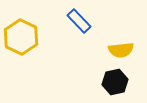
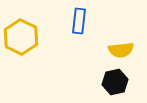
blue rectangle: rotated 50 degrees clockwise
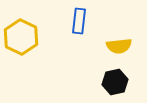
yellow semicircle: moved 2 px left, 4 px up
